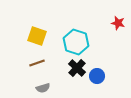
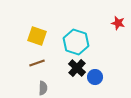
blue circle: moved 2 px left, 1 px down
gray semicircle: rotated 72 degrees counterclockwise
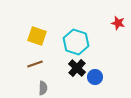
brown line: moved 2 px left, 1 px down
